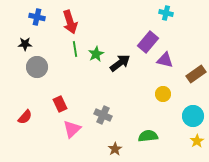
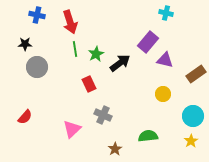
blue cross: moved 2 px up
red rectangle: moved 29 px right, 20 px up
yellow star: moved 6 px left
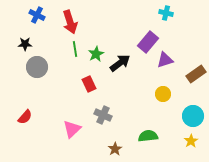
blue cross: rotated 14 degrees clockwise
purple triangle: rotated 30 degrees counterclockwise
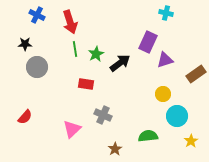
purple rectangle: rotated 15 degrees counterclockwise
red rectangle: moved 3 px left; rotated 56 degrees counterclockwise
cyan circle: moved 16 px left
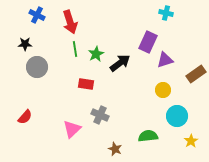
yellow circle: moved 4 px up
gray cross: moved 3 px left
brown star: rotated 16 degrees counterclockwise
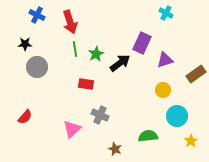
cyan cross: rotated 16 degrees clockwise
purple rectangle: moved 6 px left, 1 px down
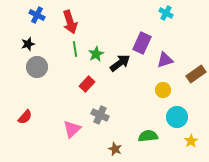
black star: moved 3 px right; rotated 16 degrees counterclockwise
red rectangle: moved 1 px right; rotated 56 degrees counterclockwise
cyan circle: moved 1 px down
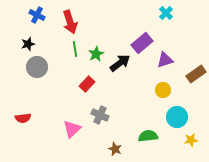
cyan cross: rotated 16 degrees clockwise
purple rectangle: rotated 25 degrees clockwise
red semicircle: moved 2 px left, 1 px down; rotated 42 degrees clockwise
yellow star: moved 1 px up; rotated 24 degrees clockwise
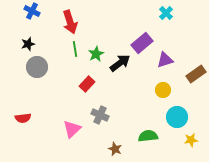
blue cross: moved 5 px left, 4 px up
